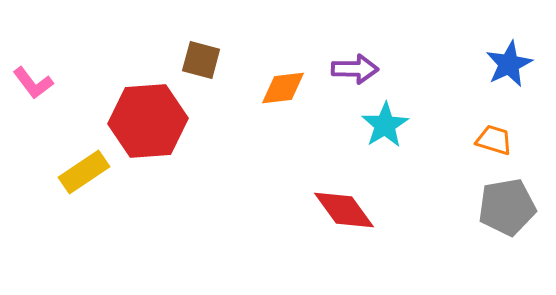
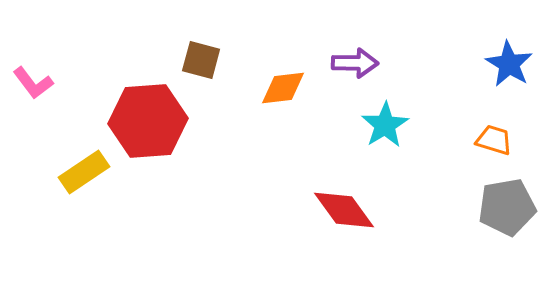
blue star: rotated 15 degrees counterclockwise
purple arrow: moved 6 px up
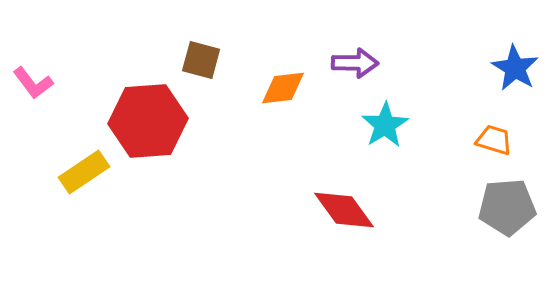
blue star: moved 6 px right, 4 px down
gray pentagon: rotated 6 degrees clockwise
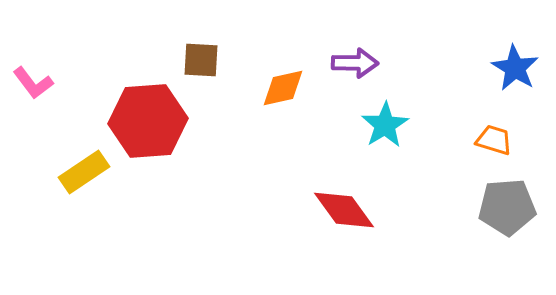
brown square: rotated 12 degrees counterclockwise
orange diamond: rotated 6 degrees counterclockwise
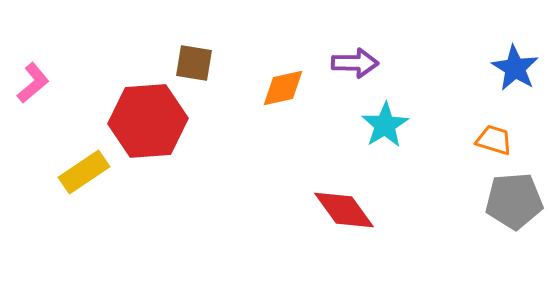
brown square: moved 7 px left, 3 px down; rotated 6 degrees clockwise
pink L-shape: rotated 93 degrees counterclockwise
gray pentagon: moved 7 px right, 6 px up
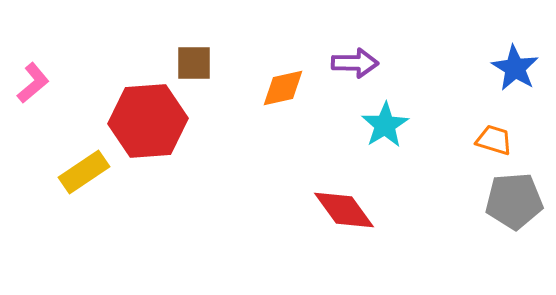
brown square: rotated 9 degrees counterclockwise
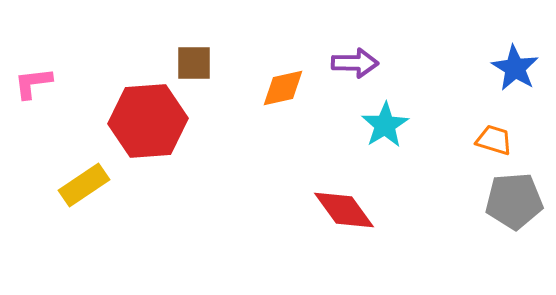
pink L-shape: rotated 147 degrees counterclockwise
yellow rectangle: moved 13 px down
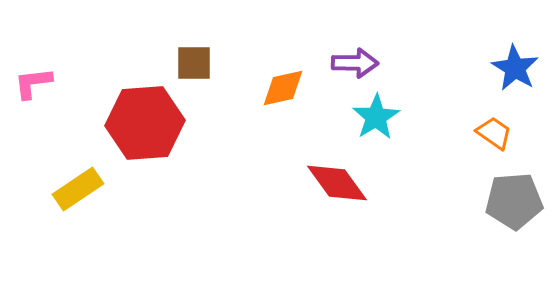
red hexagon: moved 3 px left, 2 px down
cyan star: moved 9 px left, 8 px up
orange trapezoid: moved 7 px up; rotated 18 degrees clockwise
yellow rectangle: moved 6 px left, 4 px down
red diamond: moved 7 px left, 27 px up
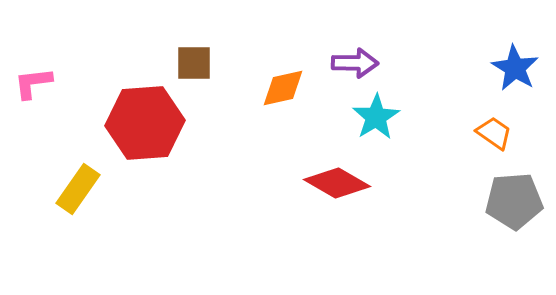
red diamond: rotated 24 degrees counterclockwise
yellow rectangle: rotated 21 degrees counterclockwise
